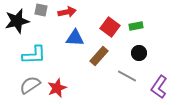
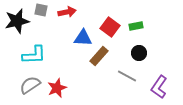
blue triangle: moved 8 px right
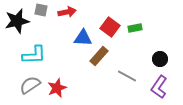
green rectangle: moved 1 px left, 2 px down
black circle: moved 21 px right, 6 px down
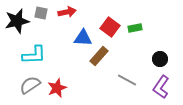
gray square: moved 3 px down
gray line: moved 4 px down
purple L-shape: moved 2 px right
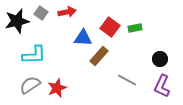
gray square: rotated 24 degrees clockwise
purple L-shape: moved 1 px right, 1 px up; rotated 10 degrees counterclockwise
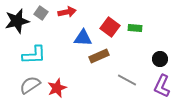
green rectangle: rotated 16 degrees clockwise
brown rectangle: rotated 24 degrees clockwise
